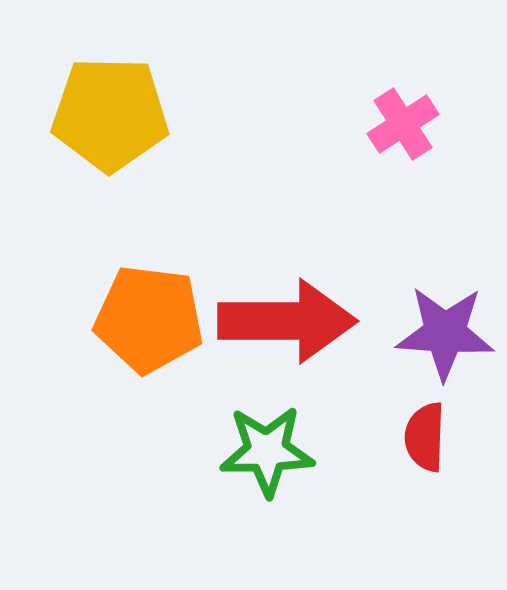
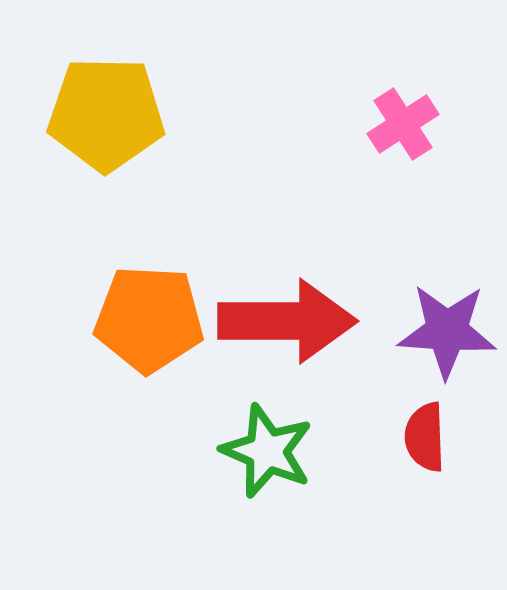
yellow pentagon: moved 4 px left
orange pentagon: rotated 4 degrees counterclockwise
purple star: moved 2 px right, 2 px up
red semicircle: rotated 4 degrees counterclockwise
green star: rotated 24 degrees clockwise
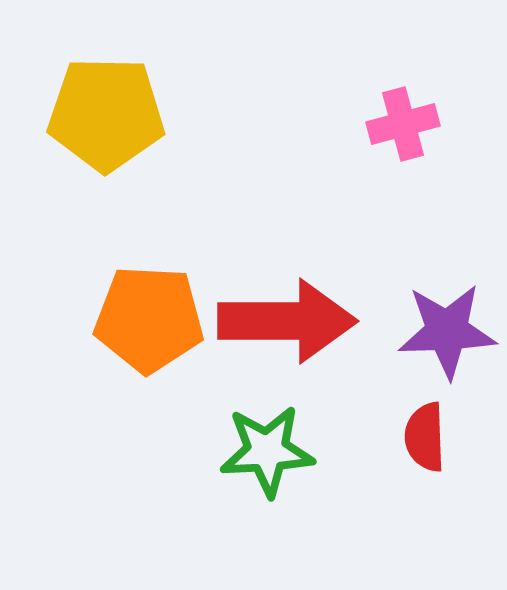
pink cross: rotated 18 degrees clockwise
purple star: rotated 6 degrees counterclockwise
green star: rotated 26 degrees counterclockwise
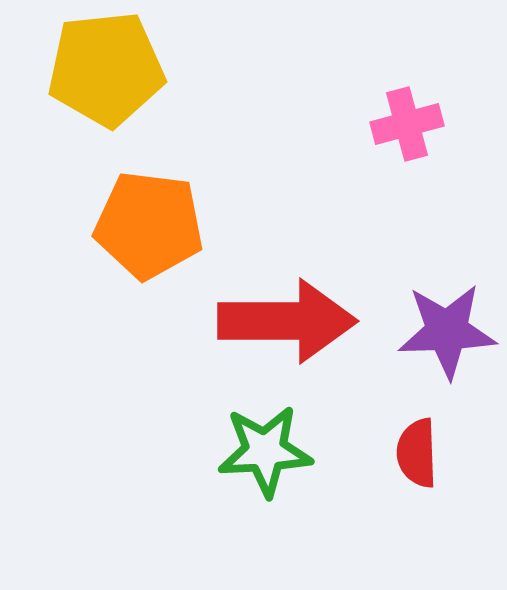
yellow pentagon: moved 45 px up; rotated 7 degrees counterclockwise
pink cross: moved 4 px right
orange pentagon: moved 94 px up; rotated 4 degrees clockwise
red semicircle: moved 8 px left, 16 px down
green star: moved 2 px left
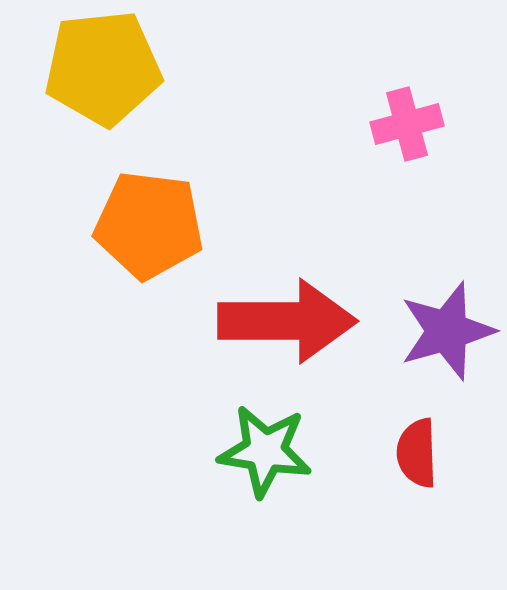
yellow pentagon: moved 3 px left, 1 px up
purple star: rotated 14 degrees counterclockwise
green star: rotated 12 degrees clockwise
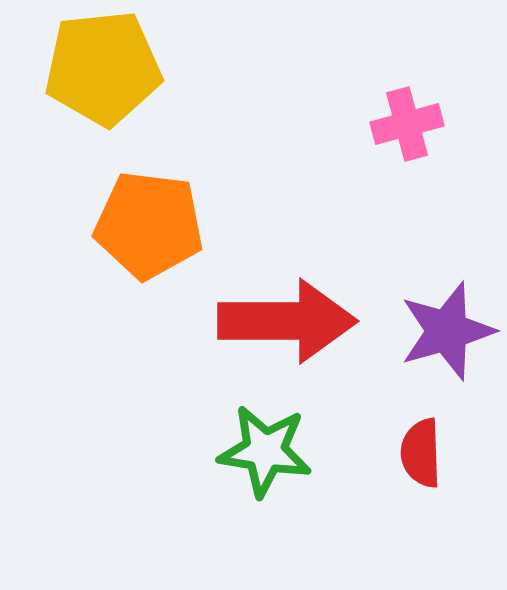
red semicircle: moved 4 px right
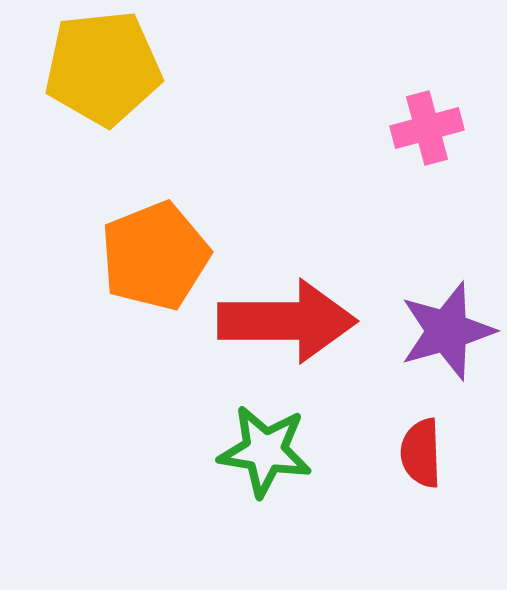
pink cross: moved 20 px right, 4 px down
orange pentagon: moved 6 px right, 31 px down; rotated 29 degrees counterclockwise
